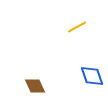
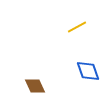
blue diamond: moved 4 px left, 5 px up
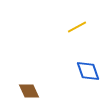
brown diamond: moved 6 px left, 5 px down
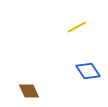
blue diamond: rotated 15 degrees counterclockwise
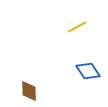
brown diamond: rotated 25 degrees clockwise
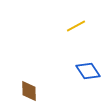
yellow line: moved 1 px left, 1 px up
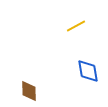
blue diamond: rotated 25 degrees clockwise
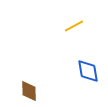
yellow line: moved 2 px left
